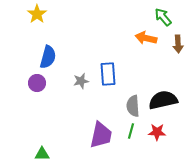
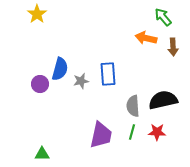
brown arrow: moved 5 px left, 3 px down
blue semicircle: moved 12 px right, 12 px down
purple circle: moved 3 px right, 1 px down
green line: moved 1 px right, 1 px down
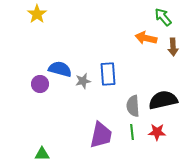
blue semicircle: rotated 90 degrees counterclockwise
gray star: moved 2 px right
green line: rotated 21 degrees counterclockwise
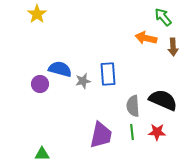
black semicircle: rotated 36 degrees clockwise
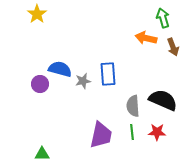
green arrow: moved 1 px down; rotated 24 degrees clockwise
brown arrow: rotated 18 degrees counterclockwise
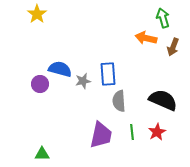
brown arrow: rotated 42 degrees clockwise
gray semicircle: moved 14 px left, 5 px up
red star: rotated 30 degrees counterclockwise
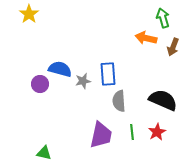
yellow star: moved 8 px left
green triangle: moved 2 px right, 1 px up; rotated 14 degrees clockwise
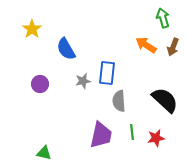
yellow star: moved 3 px right, 15 px down
orange arrow: moved 7 px down; rotated 20 degrees clockwise
blue semicircle: moved 6 px right, 20 px up; rotated 135 degrees counterclockwise
blue rectangle: moved 1 px left, 1 px up; rotated 10 degrees clockwise
black semicircle: moved 2 px right; rotated 20 degrees clockwise
red star: moved 1 px left, 6 px down; rotated 18 degrees clockwise
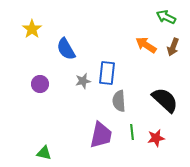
green arrow: moved 3 px right, 1 px up; rotated 48 degrees counterclockwise
